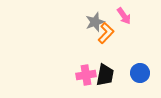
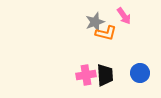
orange L-shape: rotated 60 degrees clockwise
black trapezoid: rotated 15 degrees counterclockwise
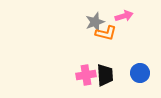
pink arrow: rotated 72 degrees counterclockwise
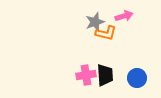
blue circle: moved 3 px left, 5 px down
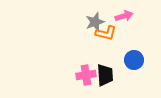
blue circle: moved 3 px left, 18 px up
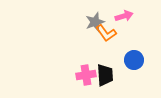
orange L-shape: rotated 40 degrees clockwise
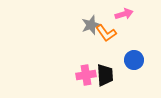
pink arrow: moved 2 px up
gray star: moved 4 px left, 3 px down
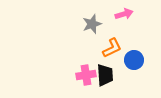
gray star: moved 1 px right, 1 px up
orange L-shape: moved 6 px right, 15 px down; rotated 80 degrees counterclockwise
